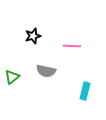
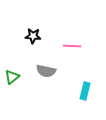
black star: rotated 21 degrees clockwise
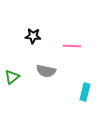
cyan rectangle: moved 1 px down
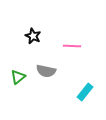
black star: rotated 21 degrees clockwise
green triangle: moved 6 px right
cyan rectangle: rotated 24 degrees clockwise
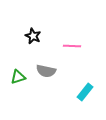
green triangle: rotated 21 degrees clockwise
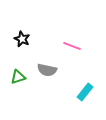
black star: moved 11 px left, 3 px down
pink line: rotated 18 degrees clockwise
gray semicircle: moved 1 px right, 1 px up
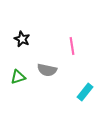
pink line: rotated 60 degrees clockwise
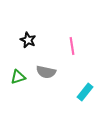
black star: moved 6 px right, 1 px down
gray semicircle: moved 1 px left, 2 px down
